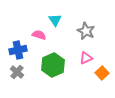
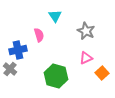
cyan triangle: moved 4 px up
pink semicircle: rotated 56 degrees clockwise
green hexagon: moved 3 px right, 11 px down; rotated 20 degrees counterclockwise
gray cross: moved 7 px left, 3 px up
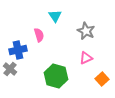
orange square: moved 6 px down
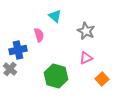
cyan triangle: rotated 16 degrees counterclockwise
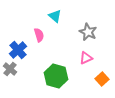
gray star: moved 2 px right, 1 px down
blue cross: rotated 30 degrees counterclockwise
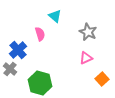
pink semicircle: moved 1 px right, 1 px up
green hexagon: moved 16 px left, 7 px down
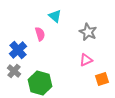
pink triangle: moved 2 px down
gray cross: moved 4 px right, 2 px down
orange square: rotated 24 degrees clockwise
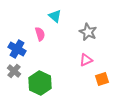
blue cross: moved 1 px left, 1 px up; rotated 18 degrees counterclockwise
green hexagon: rotated 10 degrees clockwise
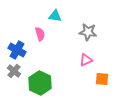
cyan triangle: rotated 32 degrees counterclockwise
gray star: rotated 18 degrees counterclockwise
blue cross: moved 1 px down
orange square: rotated 24 degrees clockwise
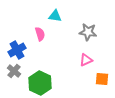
blue cross: rotated 30 degrees clockwise
